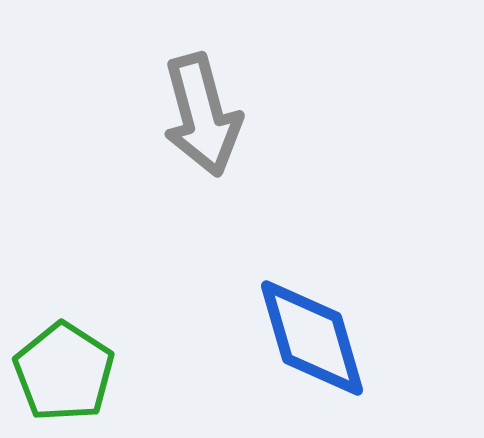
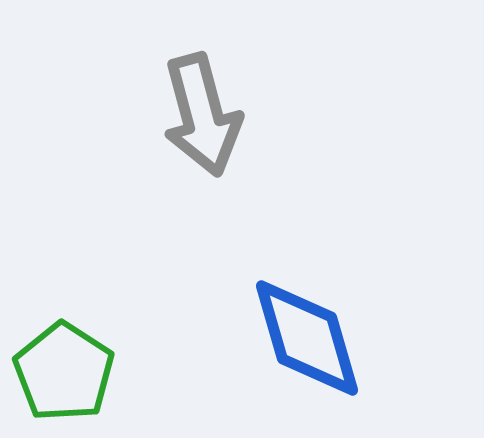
blue diamond: moved 5 px left
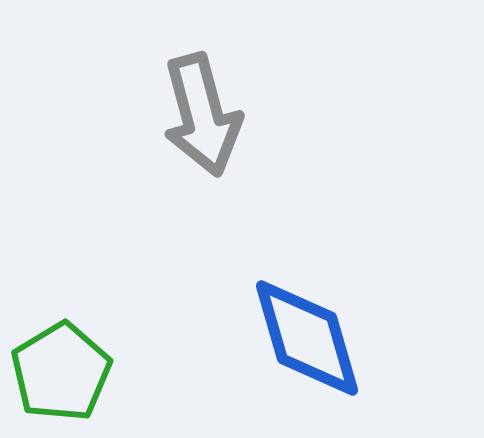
green pentagon: moved 3 px left; rotated 8 degrees clockwise
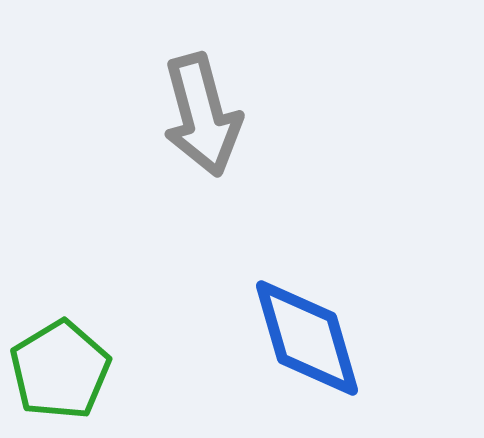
green pentagon: moved 1 px left, 2 px up
